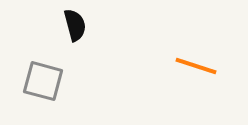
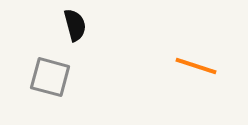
gray square: moved 7 px right, 4 px up
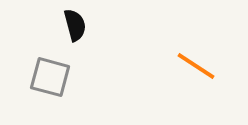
orange line: rotated 15 degrees clockwise
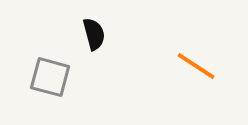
black semicircle: moved 19 px right, 9 px down
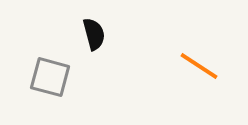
orange line: moved 3 px right
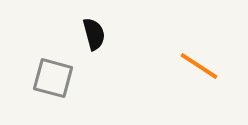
gray square: moved 3 px right, 1 px down
